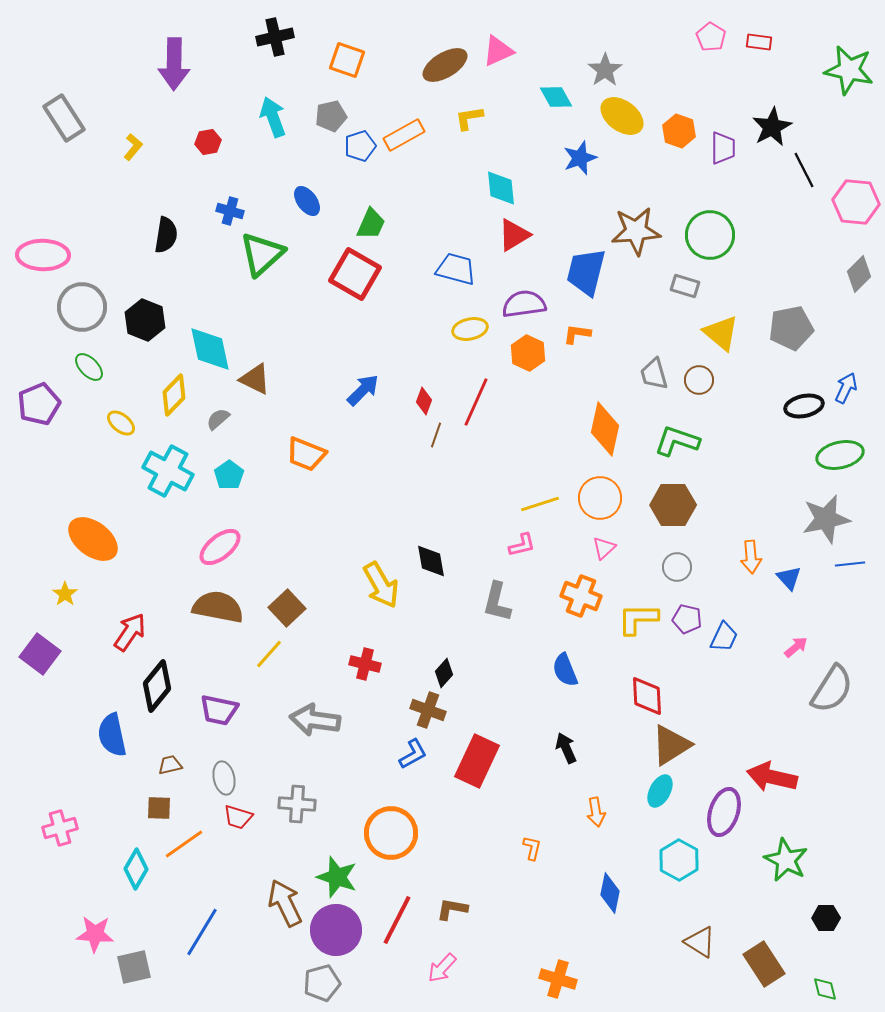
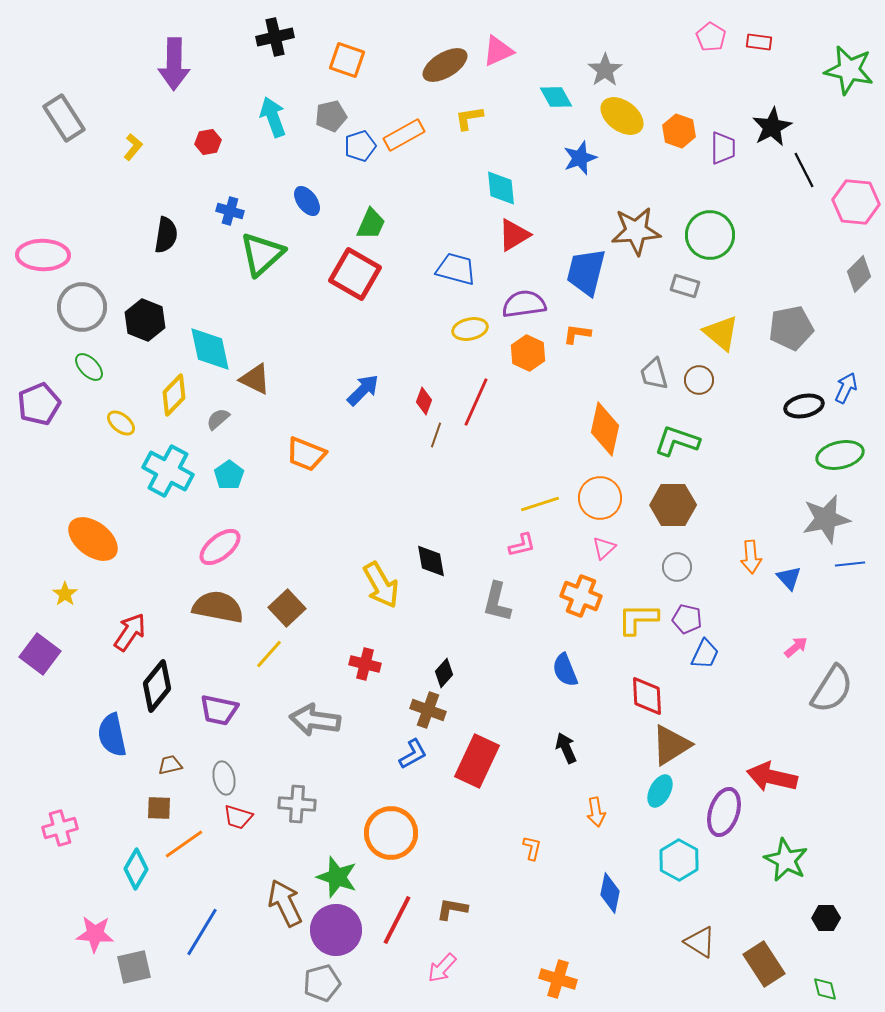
blue trapezoid at (724, 637): moved 19 px left, 17 px down
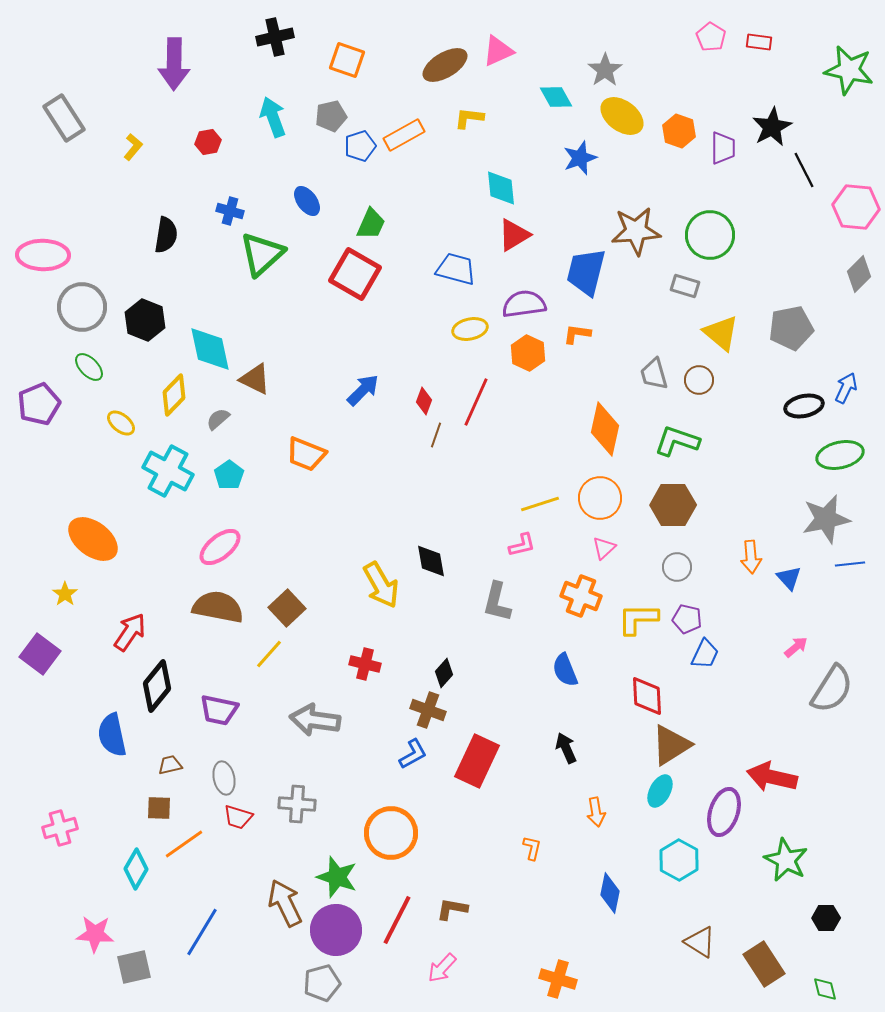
yellow L-shape at (469, 118): rotated 16 degrees clockwise
pink hexagon at (856, 202): moved 5 px down
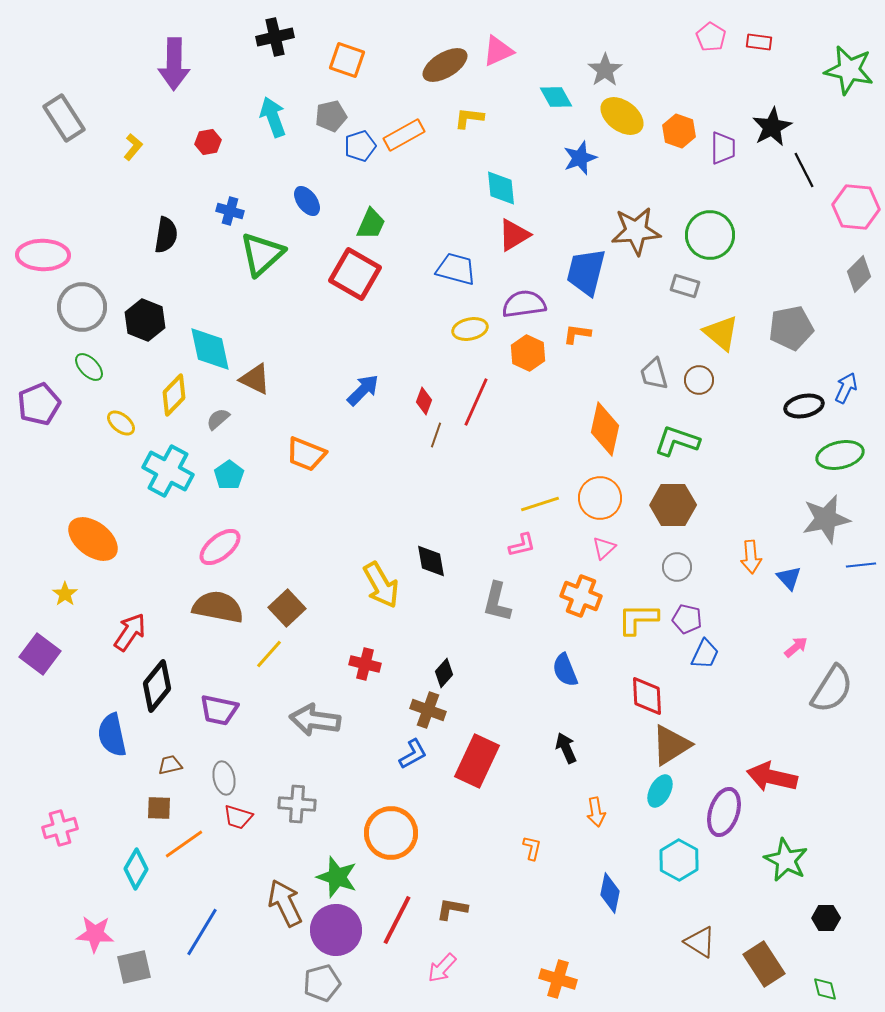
blue line at (850, 564): moved 11 px right, 1 px down
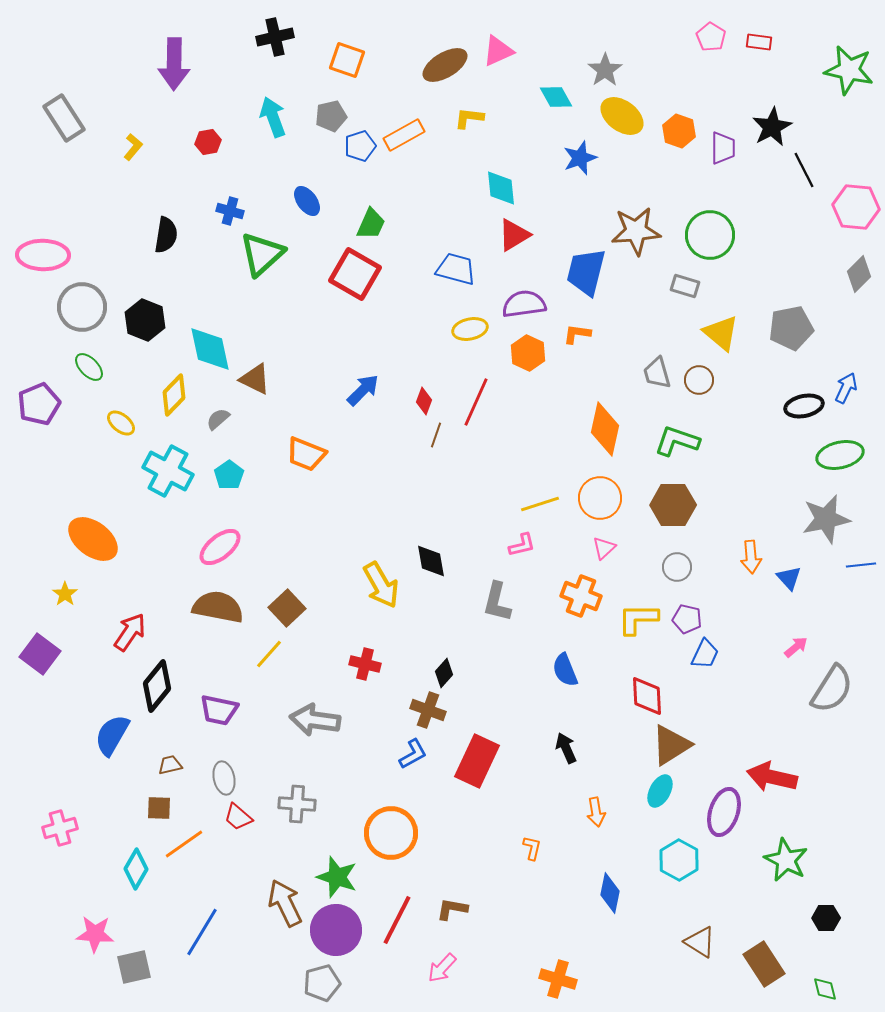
gray trapezoid at (654, 374): moved 3 px right, 1 px up
blue semicircle at (112, 735): rotated 42 degrees clockwise
red trapezoid at (238, 817): rotated 24 degrees clockwise
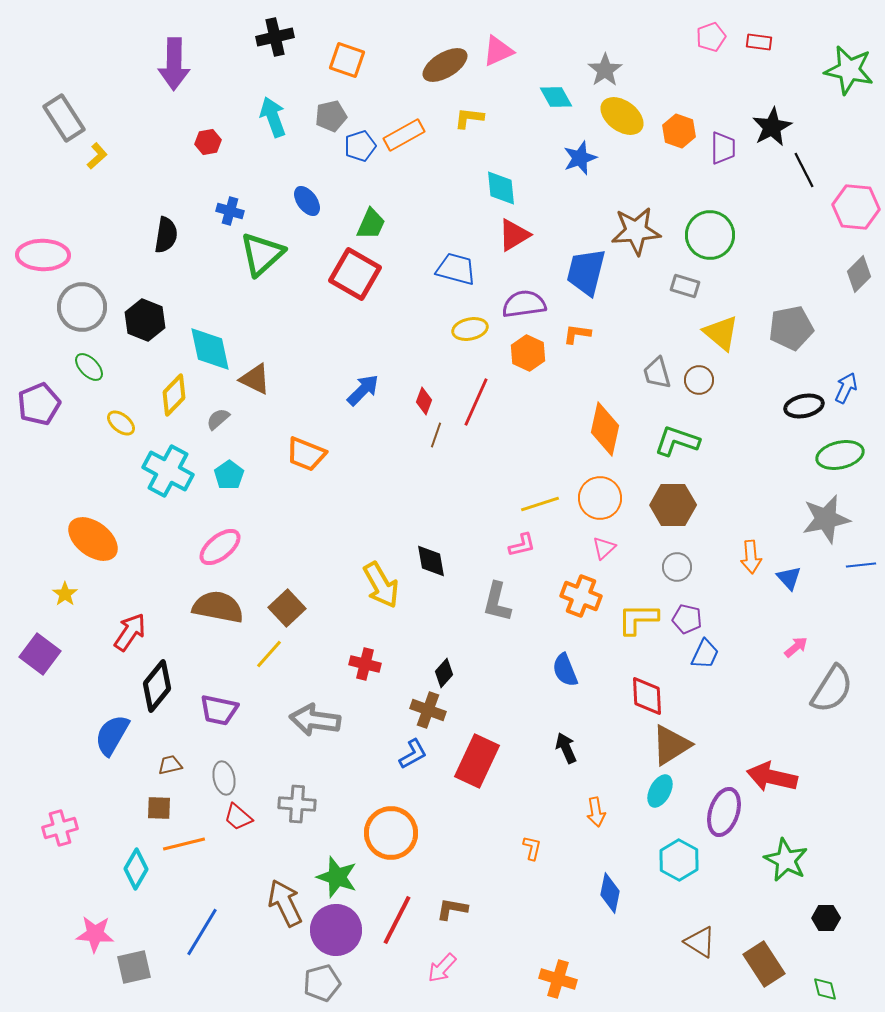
pink pentagon at (711, 37): rotated 20 degrees clockwise
yellow L-shape at (133, 147): moved 36 px left, 9 px down; rotated 8 degrees clockwise
orange line at (184, 844): rotated 21 degrees clockwise
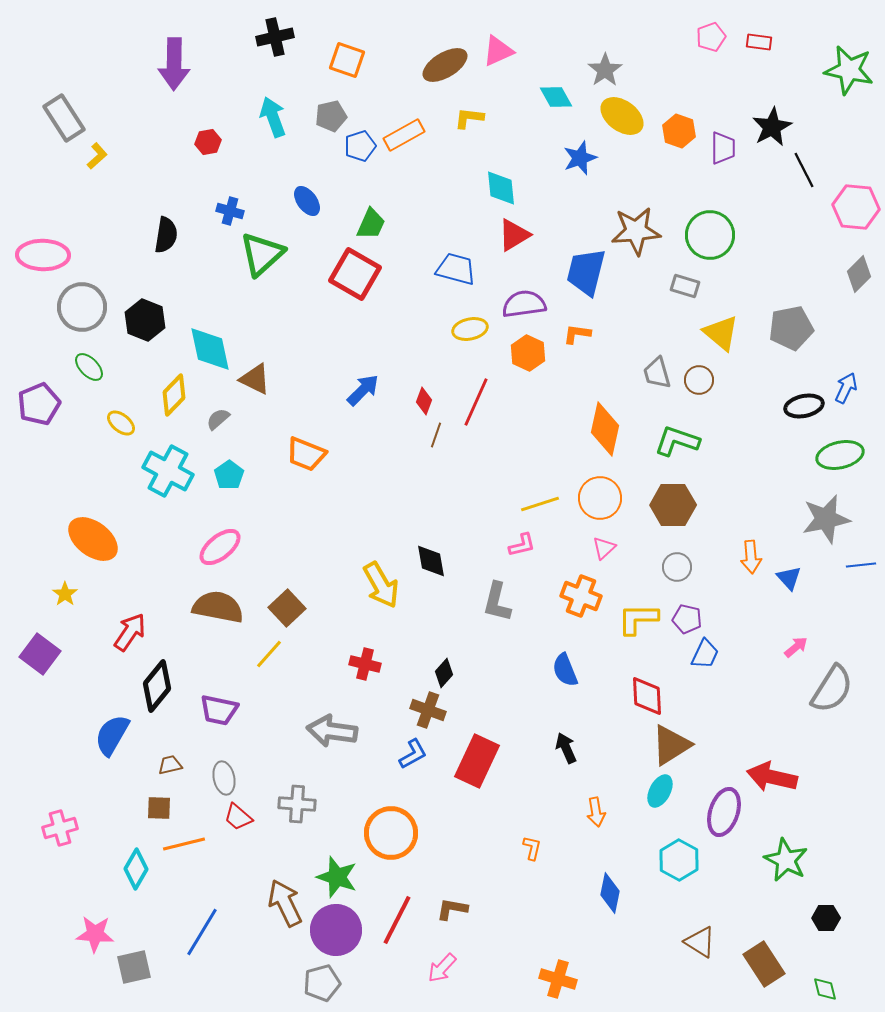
gray arrow at (315, 720): moved 17 px right, 11 px down
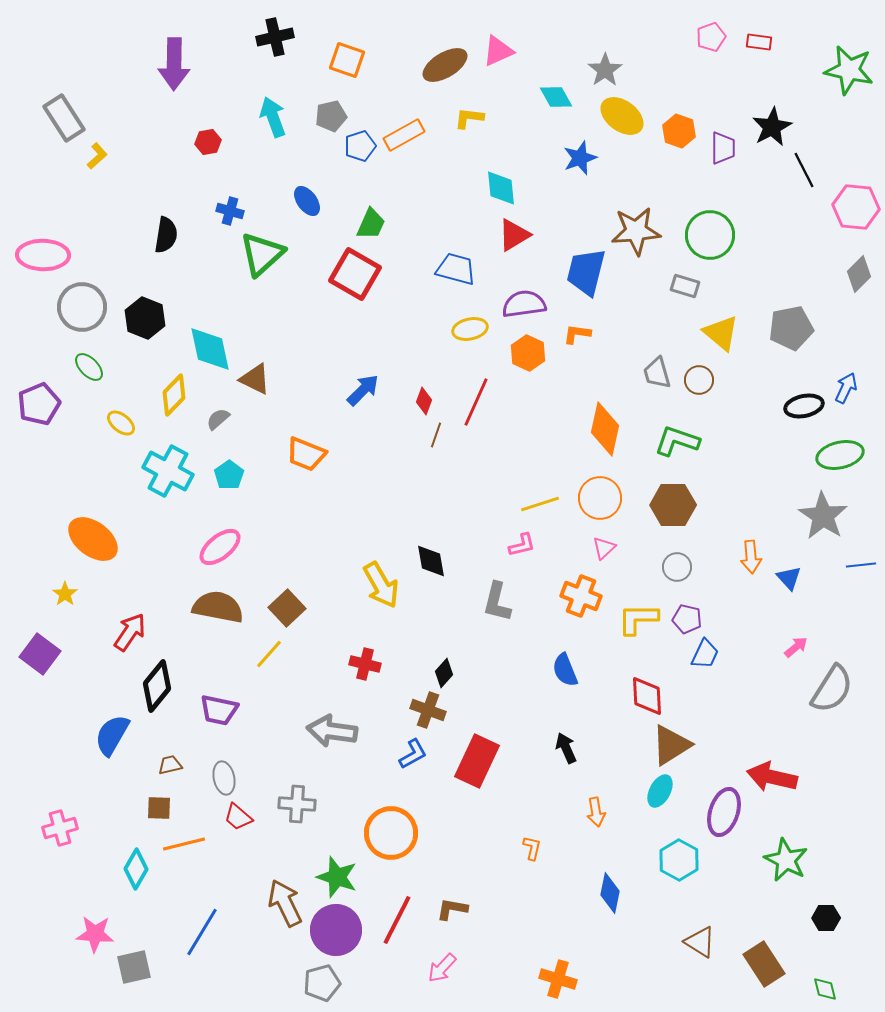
black hexagon at (145, 320): moved 2 px up
gray star at (826, 519): moved 3 px left, 3 px up; rotated 27 degrees counterclockwise
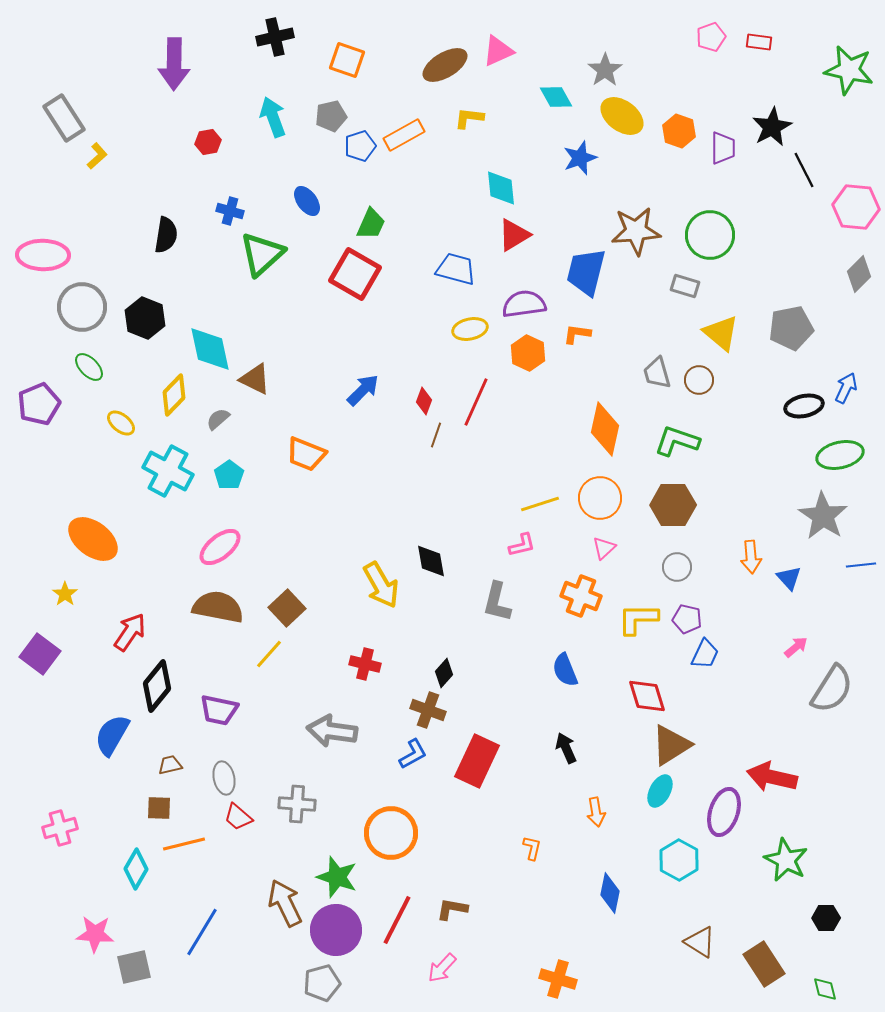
red diamond at (647, 696): rotated 15 degrees counterclockwise
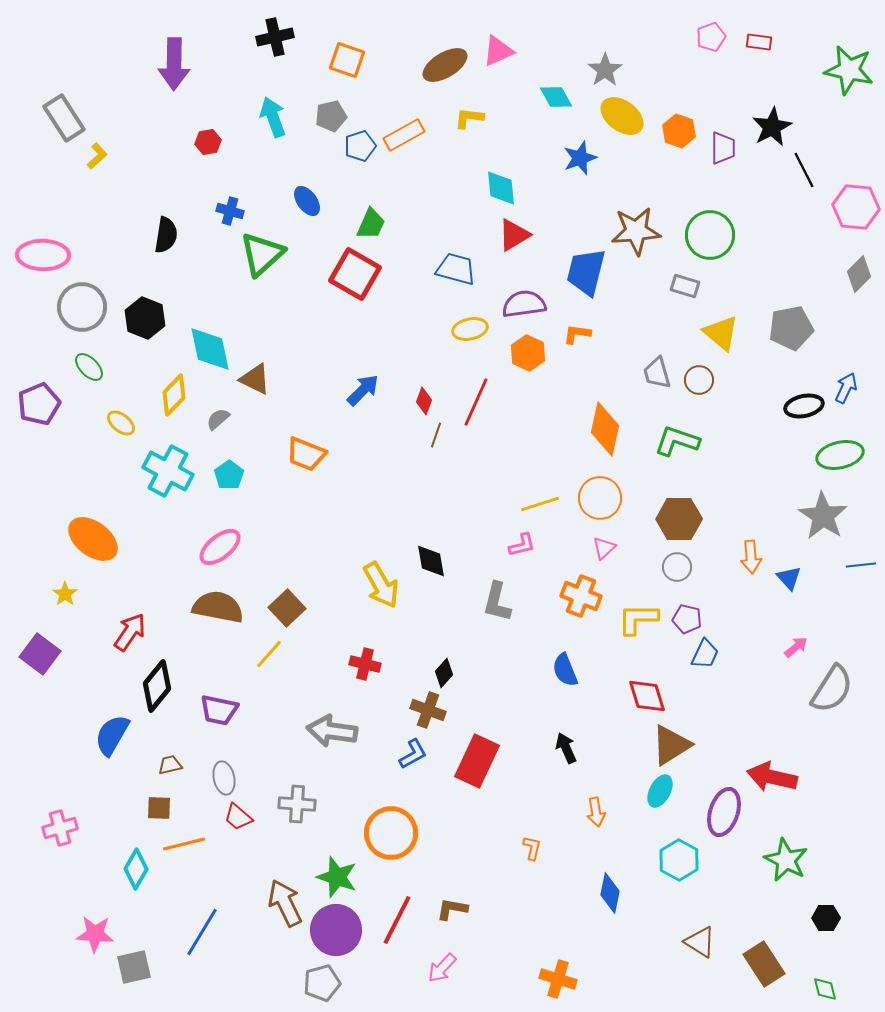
brown hexagon at (673, 505): moved 6 px right, 14 px down
